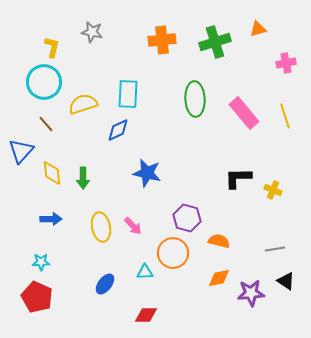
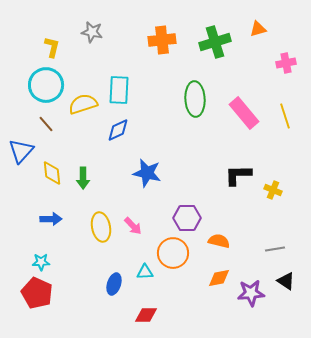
cyan circle: moved 2 px right, 3 px down
cyan rectangle: moved 9 px left, 4 px up
black L-shape: moved 3 px up
purple hexagon: rotated 16 degrees counterclockwise
blue ellipse: moved 9 px right; rotated 20 degrees counterclockwise
red pentagon: moved 4 px up
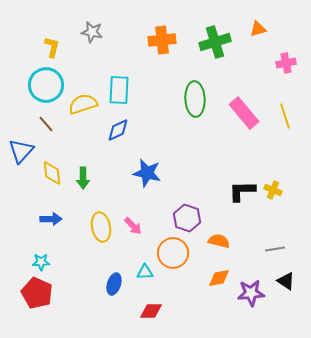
black L-shape: moved 4 px right, 16 px down
purple hexagon: rotated 20 degrees clockwise
red diamond: moved 5 px right, 4 px up
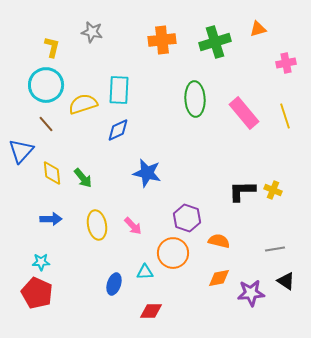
green arrow: rotated 40 degrees counterclockwise
yellow ellipse: moved 4 px left, 2 px up
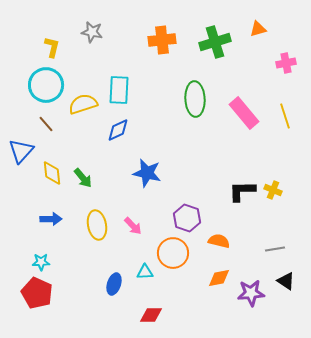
red diamond: moved 4 px down
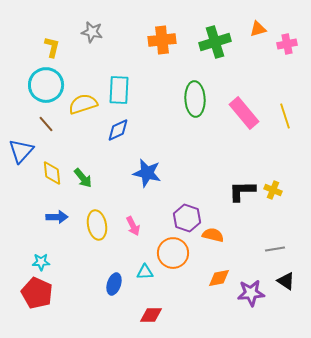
pink cross: moved 1 px right, 19 px up
blue arrow: moved 6 px right, 2 px up
pink arrow: rotated 18 degrees clockwise
orange semicircle: moved 6 px left, 6 px up
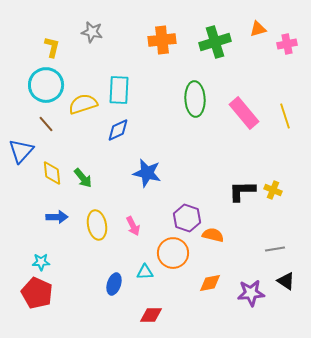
orange diamond: moved 9 px left, 5 px down
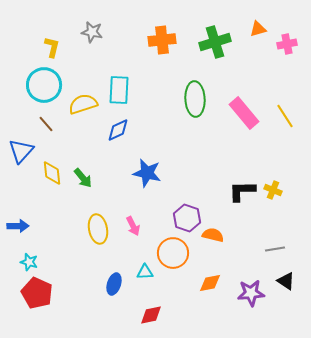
cyan circle: moved 2 px left
yellow line: rotated 15 degrees counterclockwise
blue arrow: moved 39 px left, 9 px down
yellow ellipse: moved 1 px right, 4 px down
cyan star: moved 12 px left; rotated 18 degrees clockwise
red diamond: rotated 10 degrees counterclockwise
